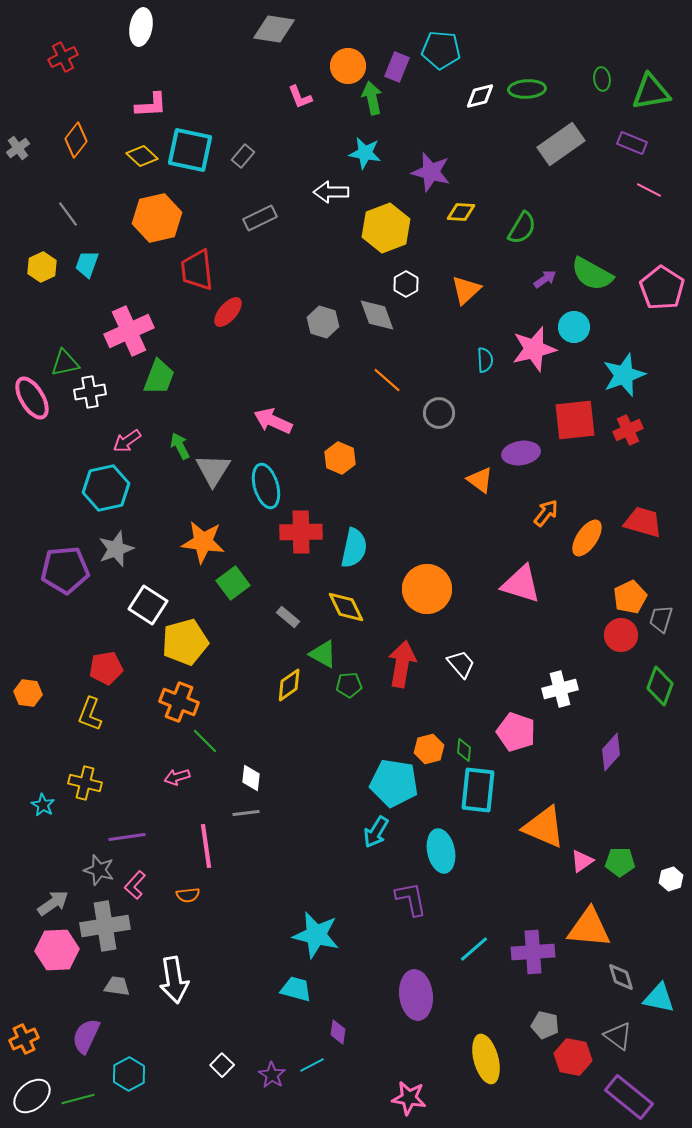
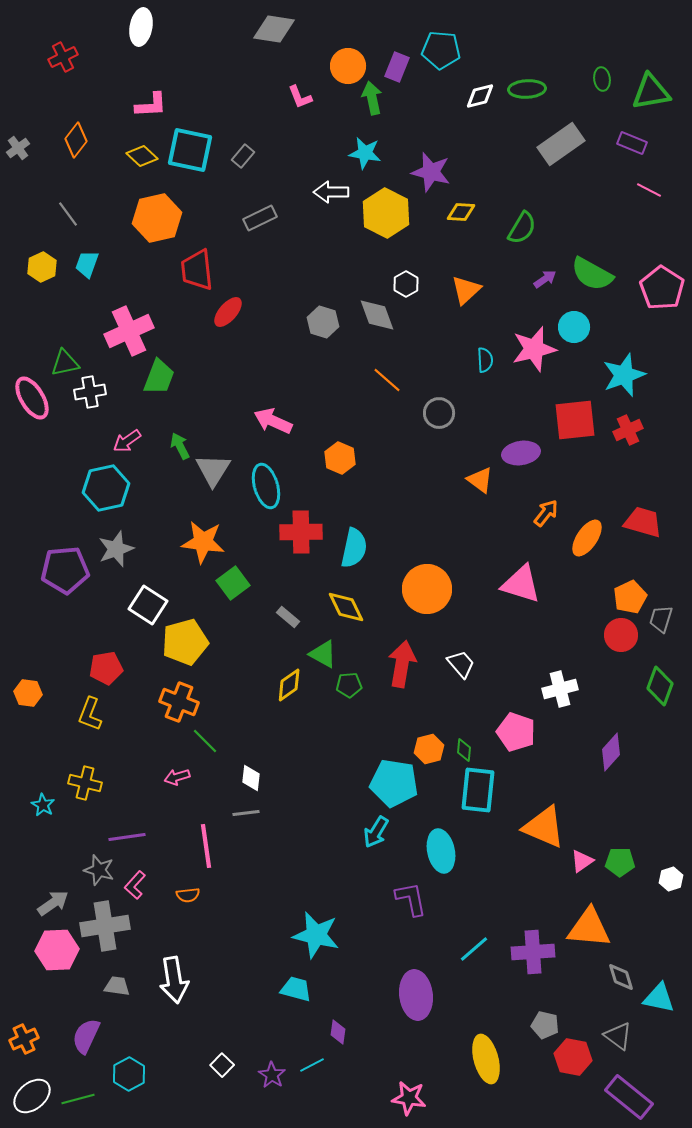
yellow hexagon at (386, 228): moved 15 px up; rotated 12 degrees counterclockwise
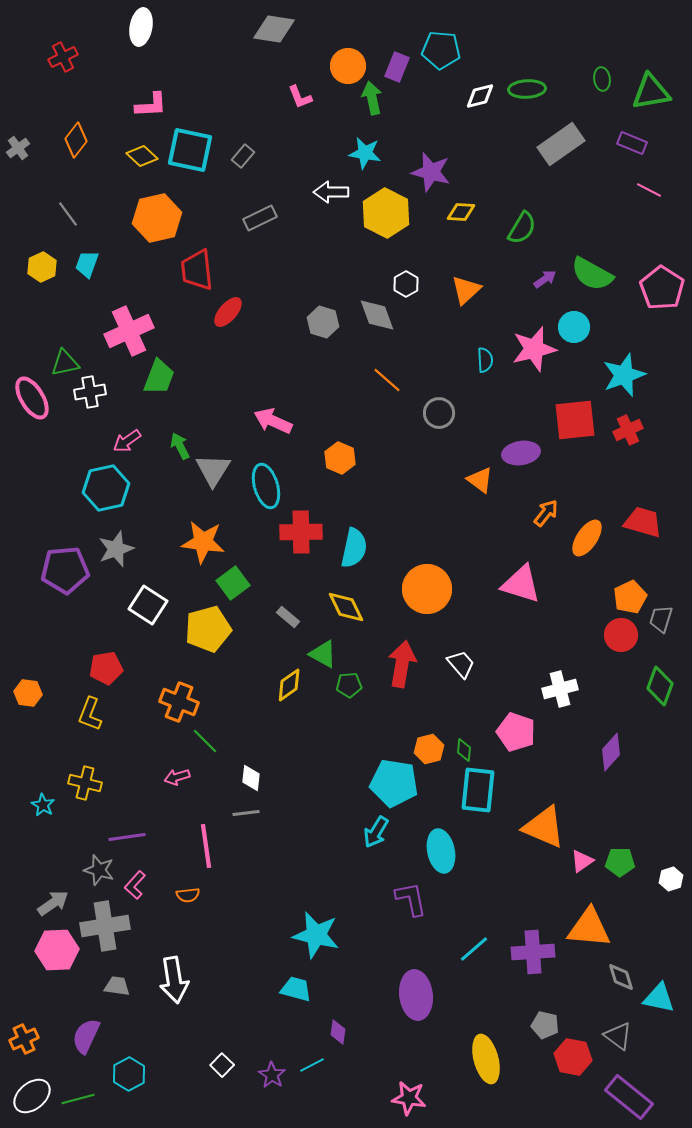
yellow pentagon at (185, 642): moved 23 px right, 13 px up
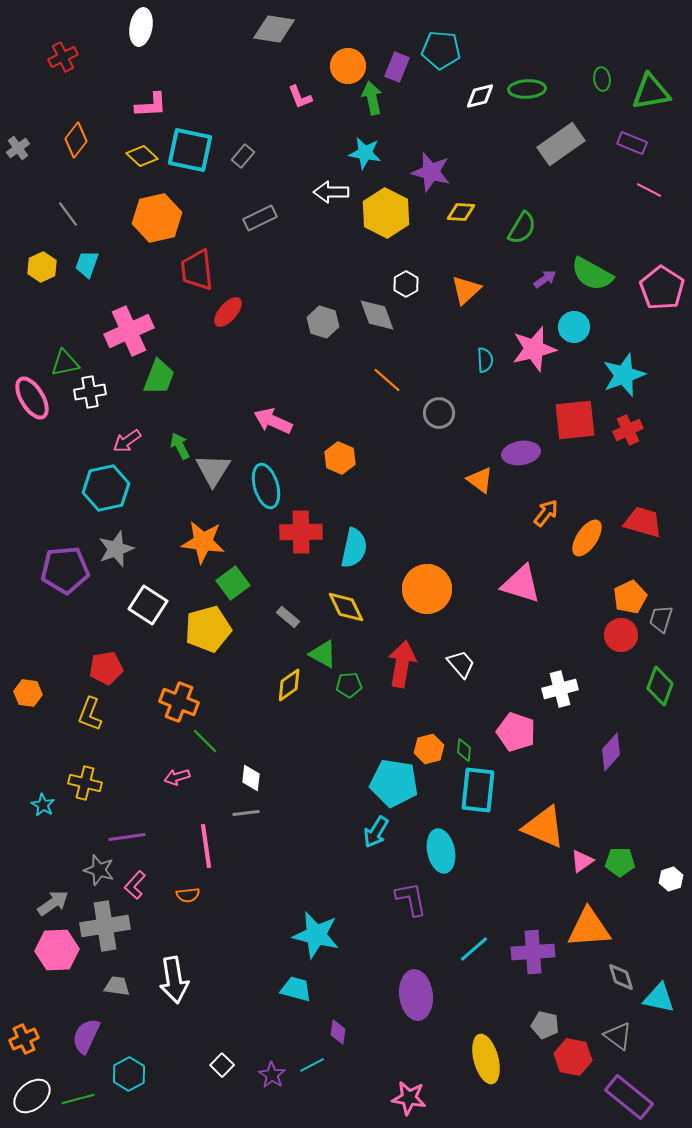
orange triangle at (589, 928): rotated 9 degrees counterclockwise
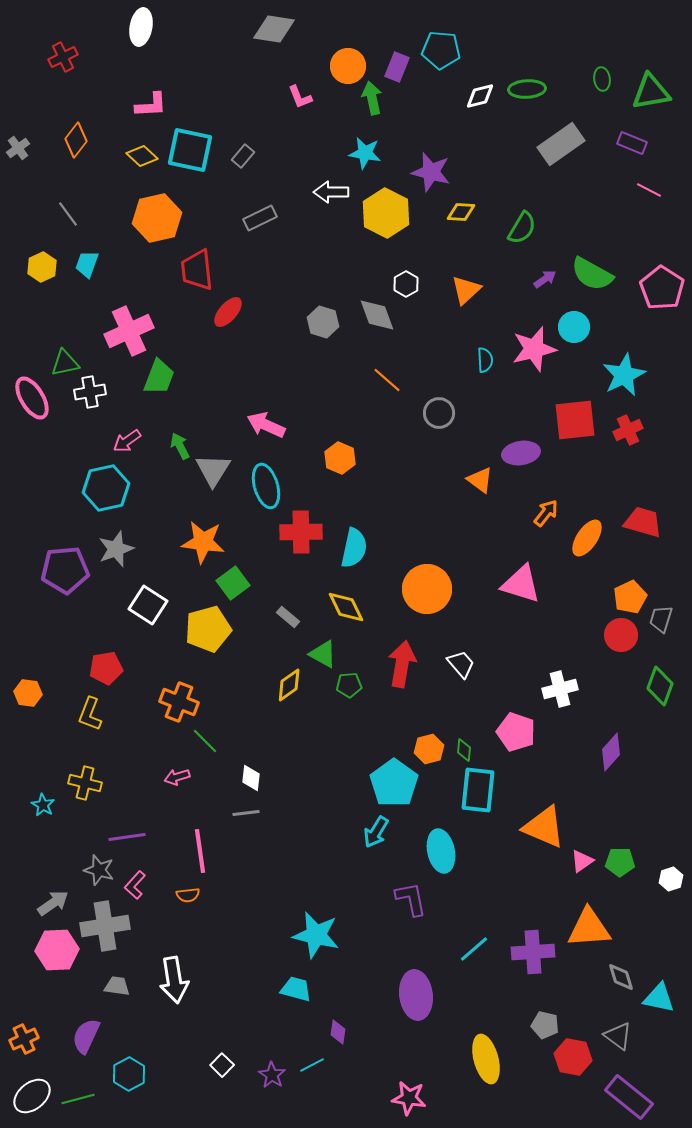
cyan star at (624, 375): rotated 6 degrees counterclockwise
pink arrow at (273, 421): moved 7 px left, 4 px down
cyan pentagon at (394, 783): rotated 27 degrees clockwise
pink line at (206, 846): moved 6 px left, 5 px down
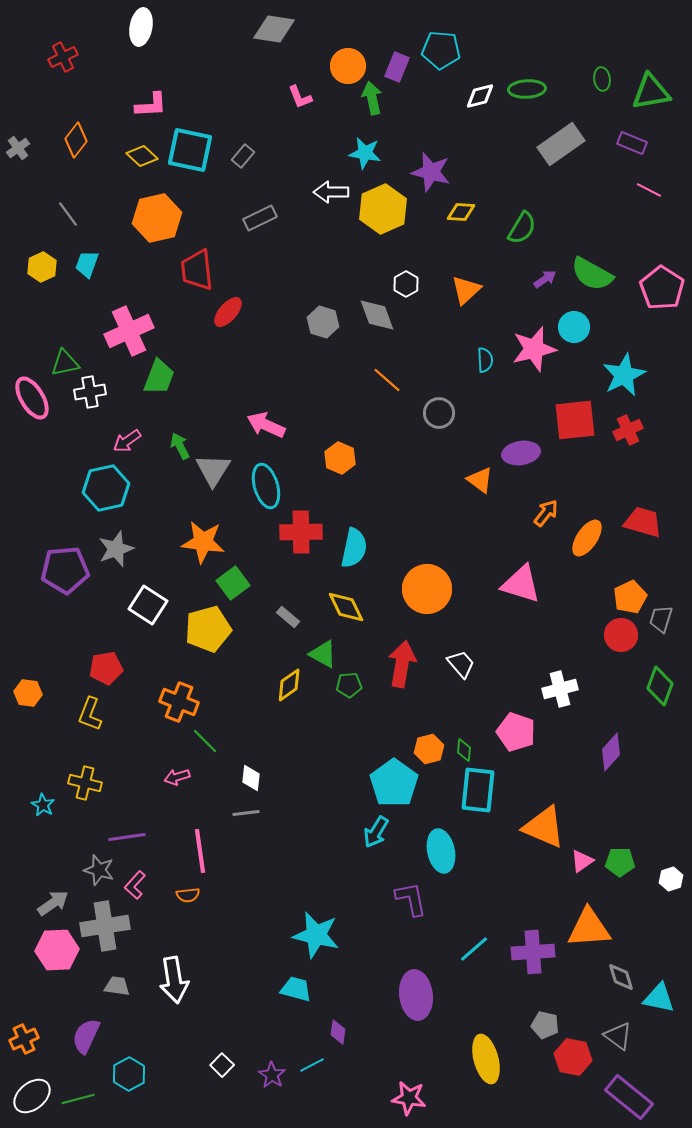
yellow hexagon at (386, 213): moved 3 px left, 4 px up; rotated 9 degrees clockwise
